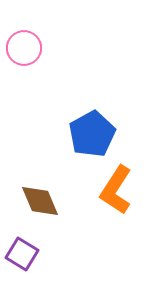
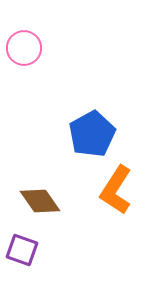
brown diamond: rotated 12 degrees counterclockwise
purple square: moved 4 px up; rotated 12 degrees counterclockwise
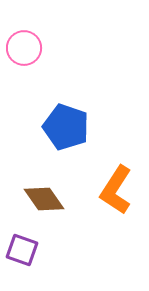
blue pentagon: moved 26 px left, 7 px up; rotated 24 degrees counterclockwise
brown diamond: moved 4 px right, 2 px up
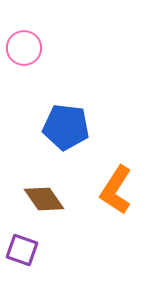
blue pentagon: rotated 12 degrees counterclockwise
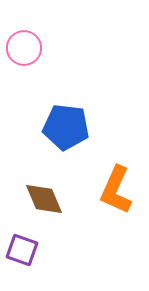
orange L-shape: rotated 9 degrees counterclockwise
brown diamond: rotated 12 degrees clockwise
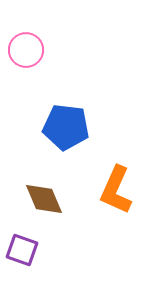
pink circle: moved 2 px right, 2 px down
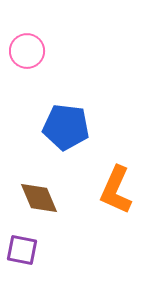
pink circle: moved 1 px right, 1 px down
brown diamond: moved 5 px left, 1 px up
purple square: rotated 8 degrees counterclockwise
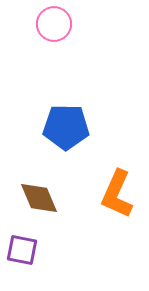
pink circle: moved 27 px right, 27 px up
blue pentagon: rotated 6 degrees counterclockwise
orange L-shape: moved 1 px right, 4 px down
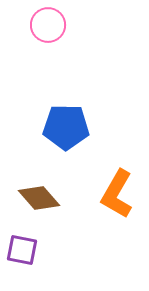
pink circle: moved 6 px left, 1 px down
orange L-shape: rotated 6 degrees clockwise
brown diamond: rotated 18 degrees counterclockwise
